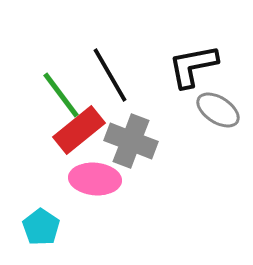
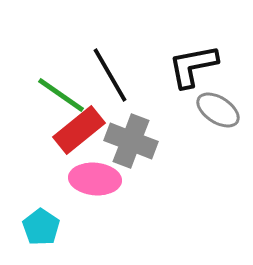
green line: rotated 18 degrees counterclockwise
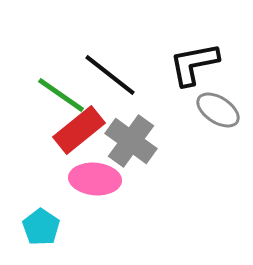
black L-shape: moved 1 px right, 2 px up
black line: rotated 22 degrees counterclockwise
gray cross: rotated 15 degrees clockwise
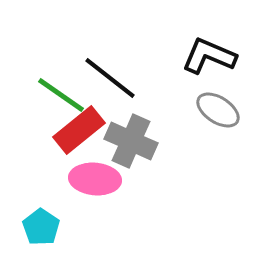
black L-shape: moved 15 px right, 8 px up; rotated 34 degrees clockwise
black line: moved 3 px down
gray cross: rotated 12 degrees counterclockwise
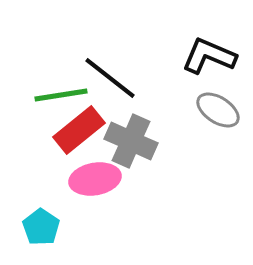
green line: rotated 44 degrees counterclockwise
pink ellipse: rotated 15 degrees counterclockwise
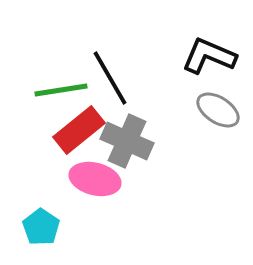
black line: rotated 22 degrees clockwise
green line: moved 5 px up
gray cross: moved 4 px left
pink ellipse: rotated 24 degrees clockwise
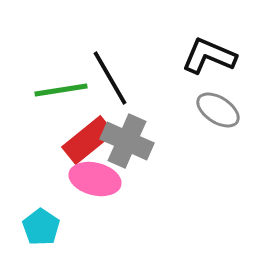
red rectangle: moved 9 px right, 10 px down
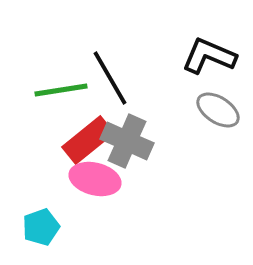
cyan pentagon: rotated 18 degrees clockwise
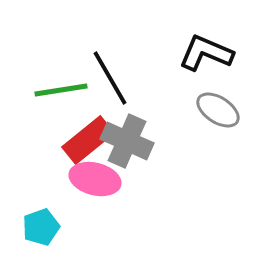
black L-shape: moved 3 px left, 3 px up
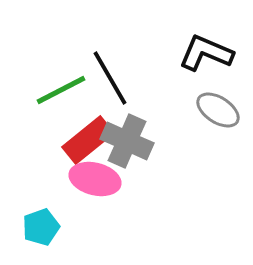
green line: rotated 18 degrees counterclockwise
